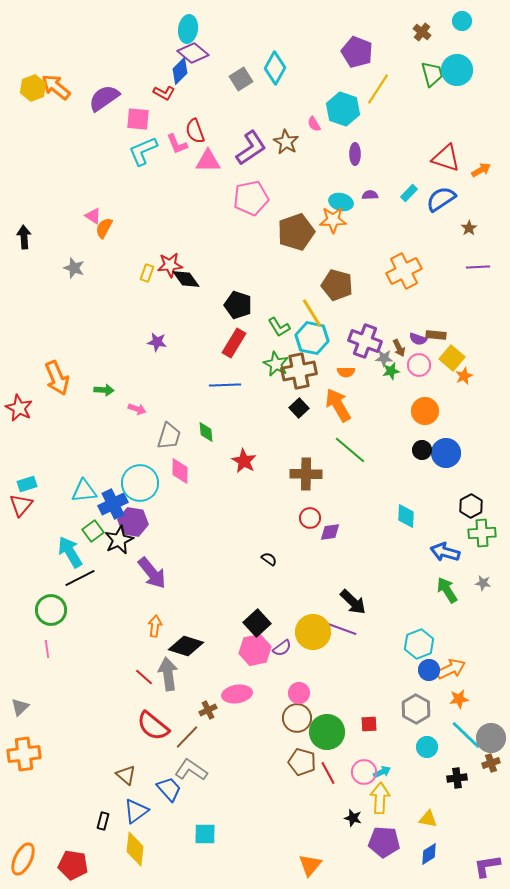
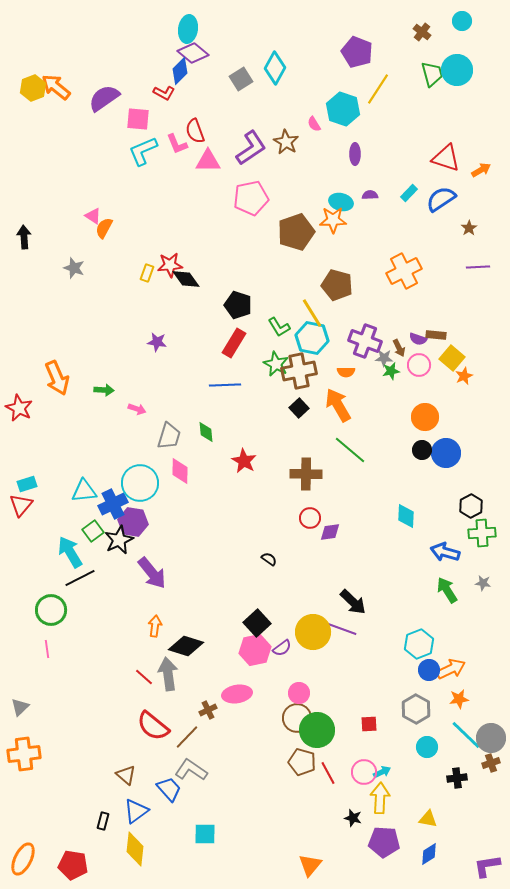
orange circle at (425, 411): moved 6 px down
green circle at (327, 732): moved 10 px left, 2 px up
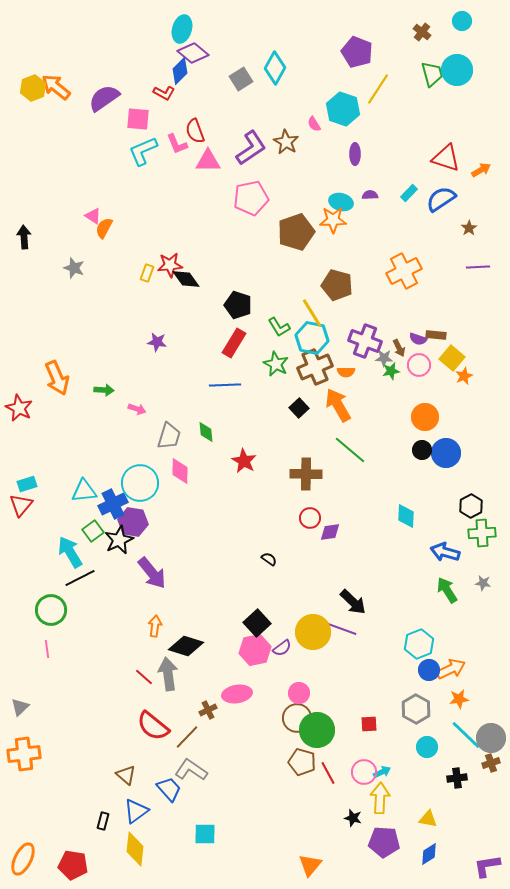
cyan ellipse at (188, 29): moved 6 px left; rotated 8 degrees clockwise
brown cross at (299, 371): moved 16 px right, 4 px up; rotated 12 degrees counterclockwise
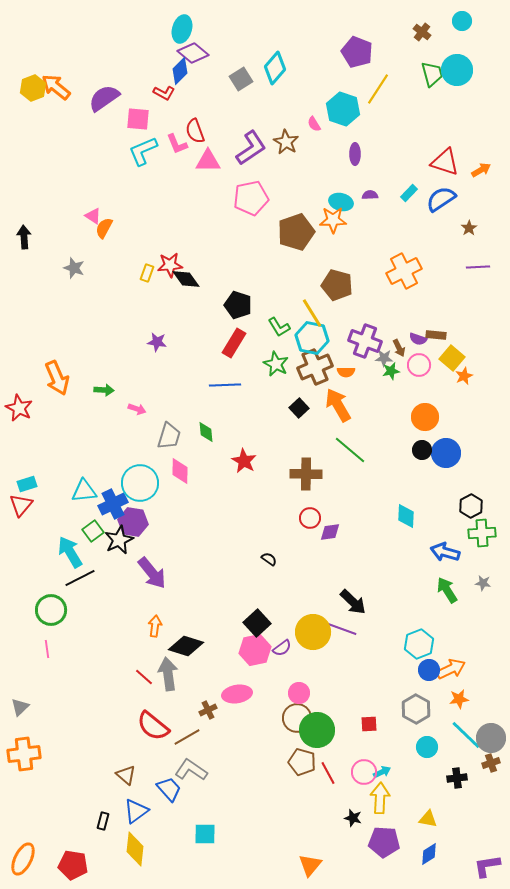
cyan diamond at (275, 68): rotated 12 degrees clockwise
red triangle at (446, 158): moved 1 px left, 4 px down
brown line at (187, 737): rotated 16 degrees clockwise
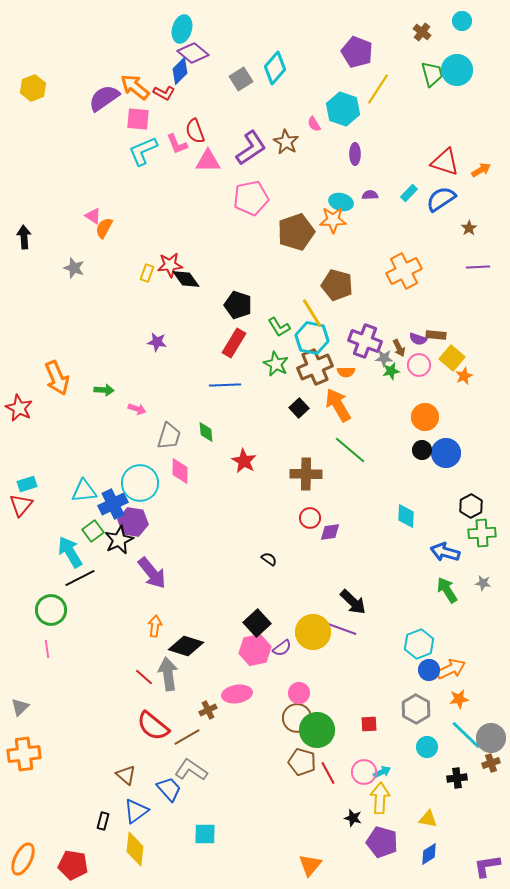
orange arrow at (56, 87): moved 79 px right
purple pentagon at (384, 842): moved 2 px left; rotated 12 degrees clockwise
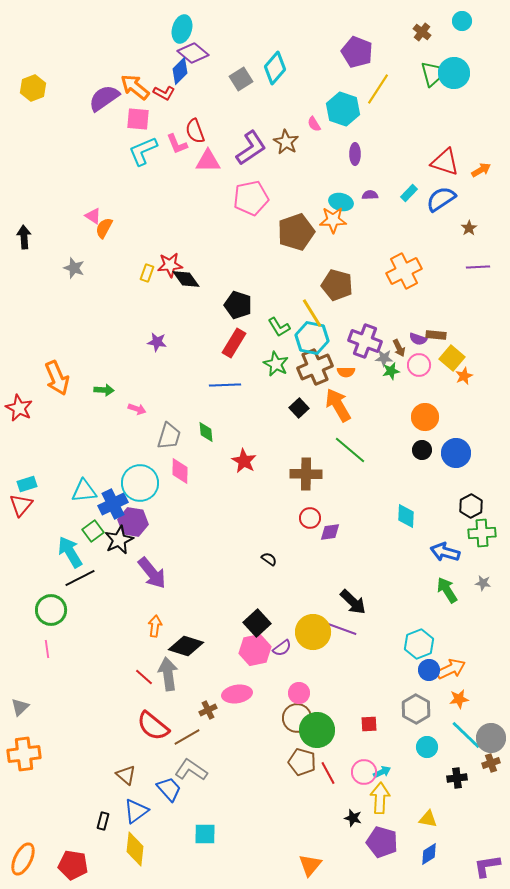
cyan circle at (457, 70): moved 3 px left, 3 px down
blue circle at (446, 453): moved 10 px right
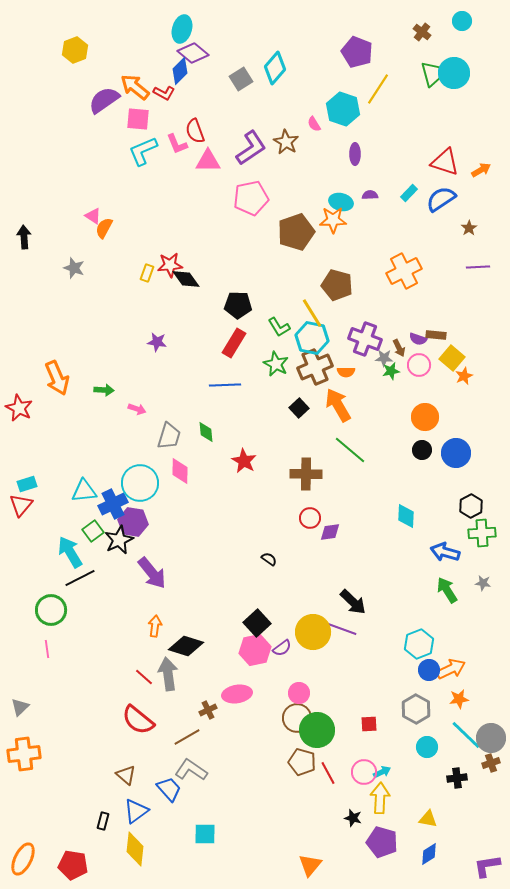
yellow hexagon at (33, 88): moved 42 px right, 38 px up
purple semicircle at (104, 98): moved 2 px down
black pentagon at (238, 305): rotated 16 degrees counterclockwise
purple cross at (365, 341): moved 2 px up
red semicircle at (153, 726): moved 15 px left, 6 px up
